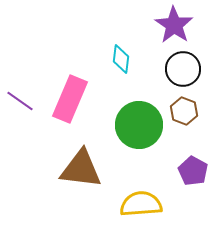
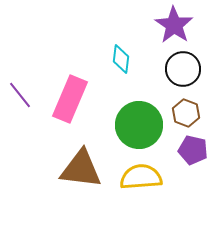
purple line: moved 6 px up; rotated 16 degrees clockwise
brown hexagon: moved 2 px right, 2 px down
purple pentagon: moved 21 px up; rotated 16 degrees counterclockwise
yellow semicircle: moved 27 px up
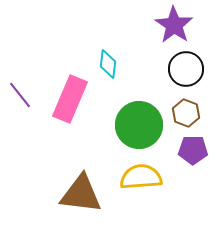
cyan diamond: moved 13 px left, 5 px down
black circle: moved 3 px right
purple pentagon: rotated 12 degrees counterclockwise
brown triangle: moved 25 px down
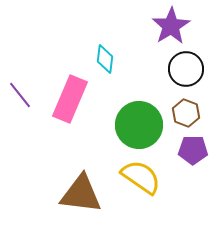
purple star: moved 3 px left, 1 px down; rotated 6 degrees clockwise
cyan diamond: moved 3 px left, 5 px up
yellow semicircle: rotated 39 degrees clockwise
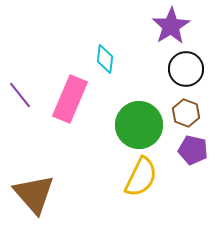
purple pentagon: rotated 12 degrees clockwise
yellow semicircle: rotated 81 degrees clockwise
brown triangle: moved 47 px left; rotated 42 degrees clockwise
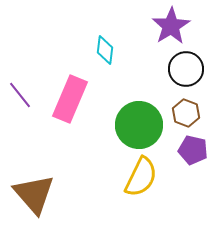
cyan diamond: moved 9 px up
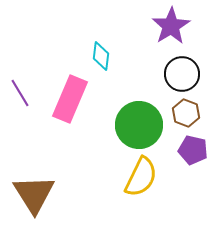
cyan diamond: moved 4 px left, 6 px down
black circle: moved 4 px left, 5 px down
purple line: moved 2 px up; rotated 8 degrees clockwise
brown triangle: rotated 9 degrees clockwise
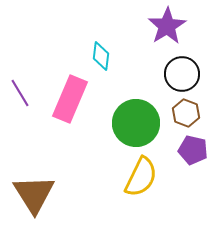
purple star: moved 4 px left
green circle: moved 3 px left, 2 px up
